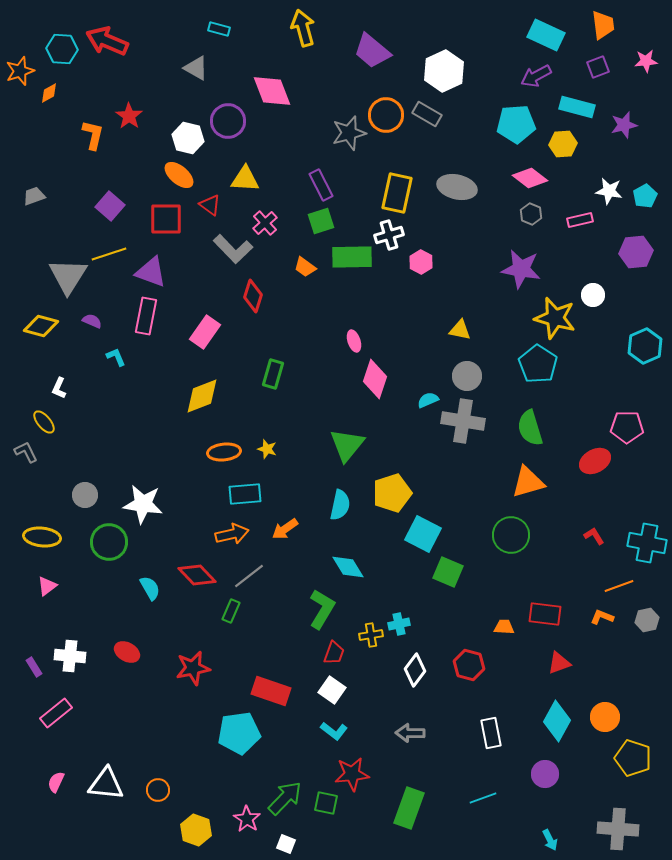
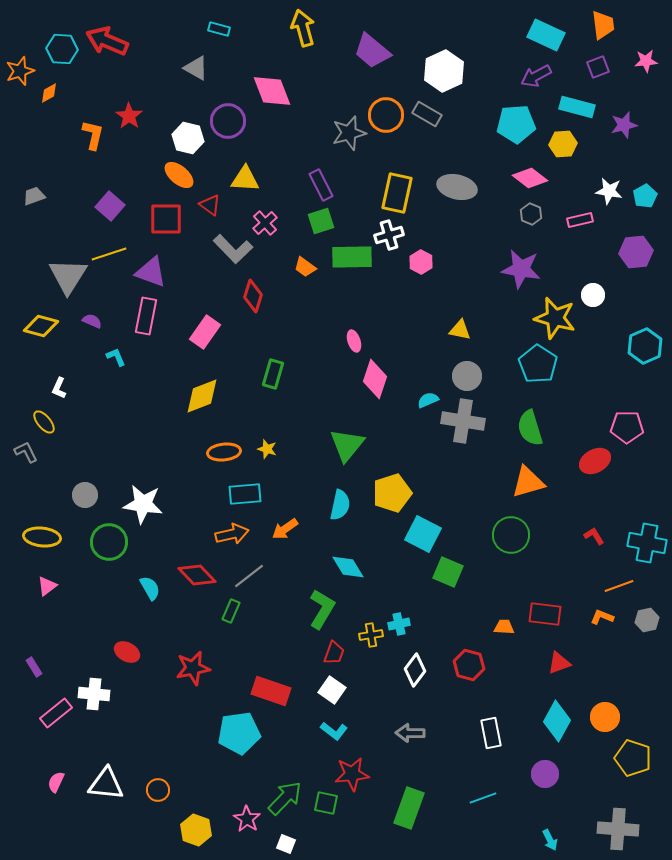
white cross at (70, 656): moved 24 px right, 38 px down
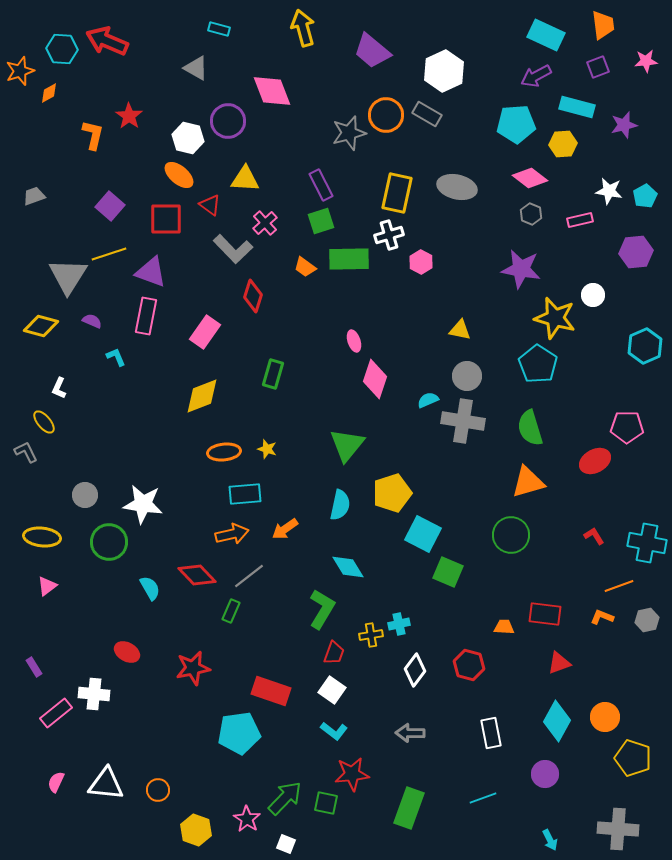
green rectangle at (352, 257): moved 3 px left, 2 px down
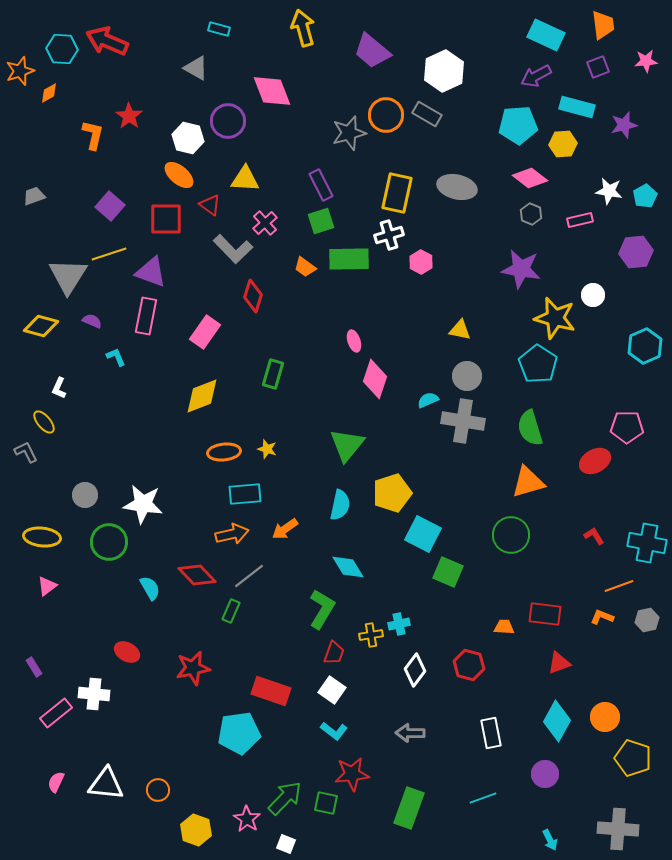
cyan pentagon at (516, 124): moved 2 px right, 1 px down
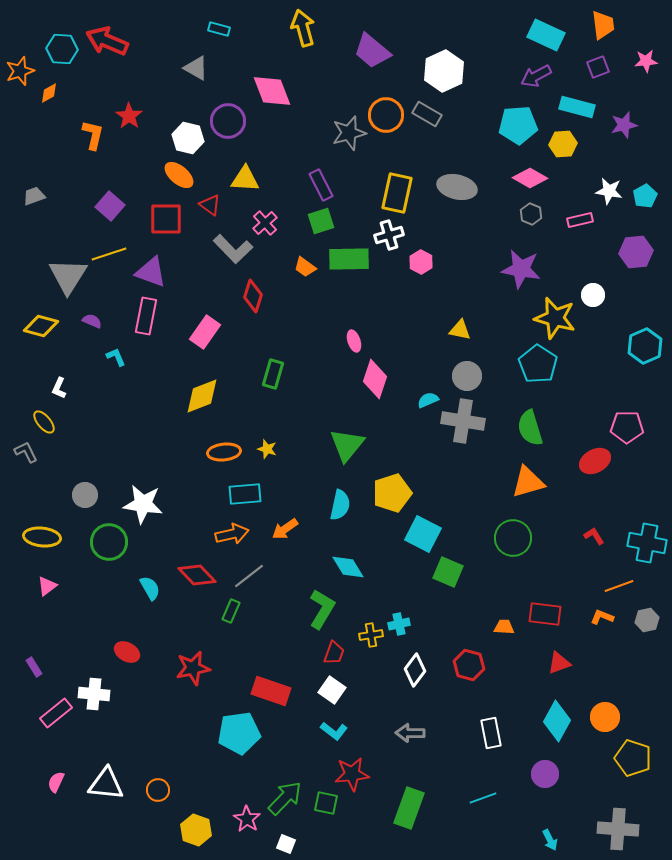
pink diamond at (530, 178): rotated 8 degrees counterclockwise
green circle at (511, 535): moved 2 px right, 3 px down
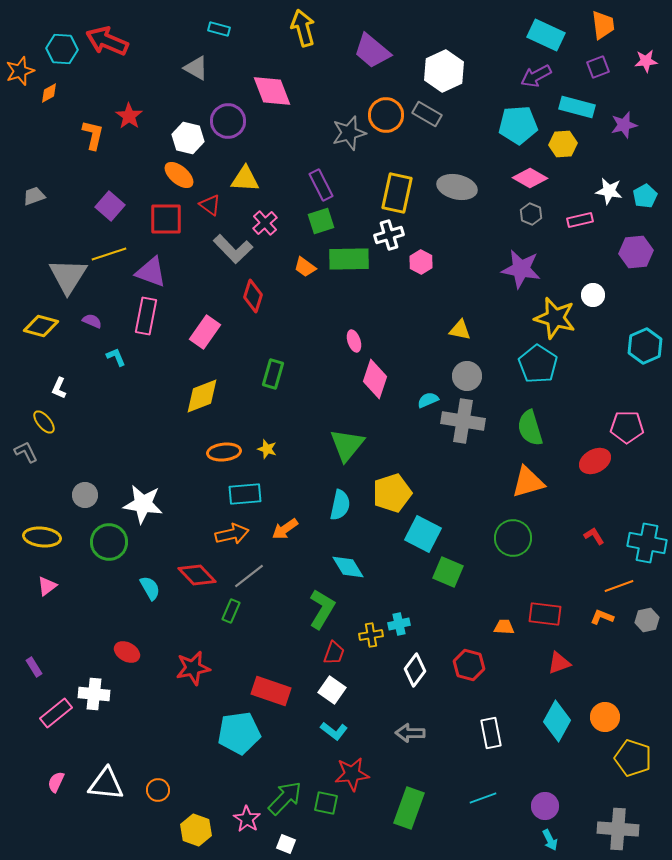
purple circle at (545, 774): moved 32 px down
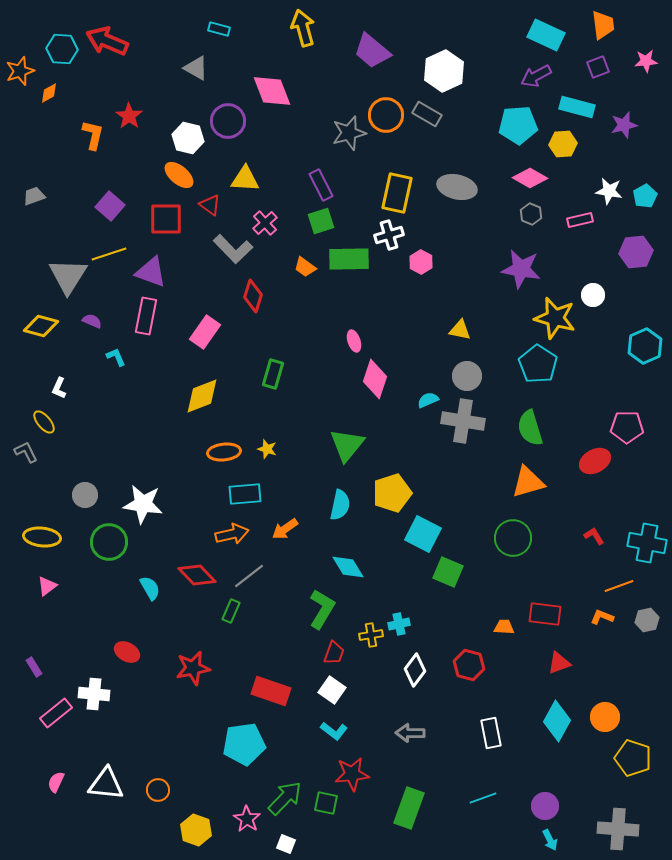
cyan pentagon at (239, 733): moved 5 px right, 11 px down
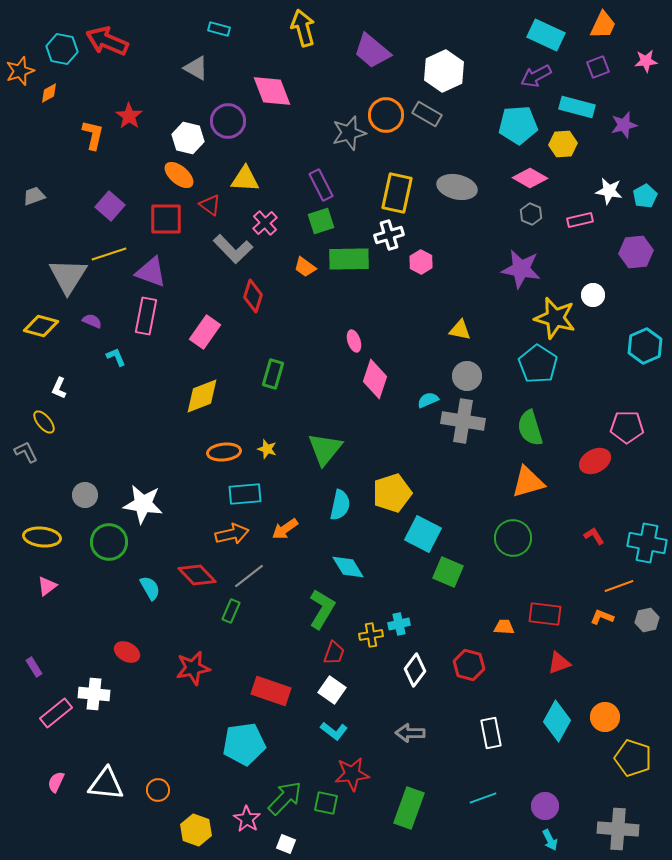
orange trapezoid at (603, 25): rotated 32 degrees clockwise
cyan hexagon at (62, 49): rotated 8 degrees clockwise
green triangle at (347, 445): moved 22 px left, 4 px down
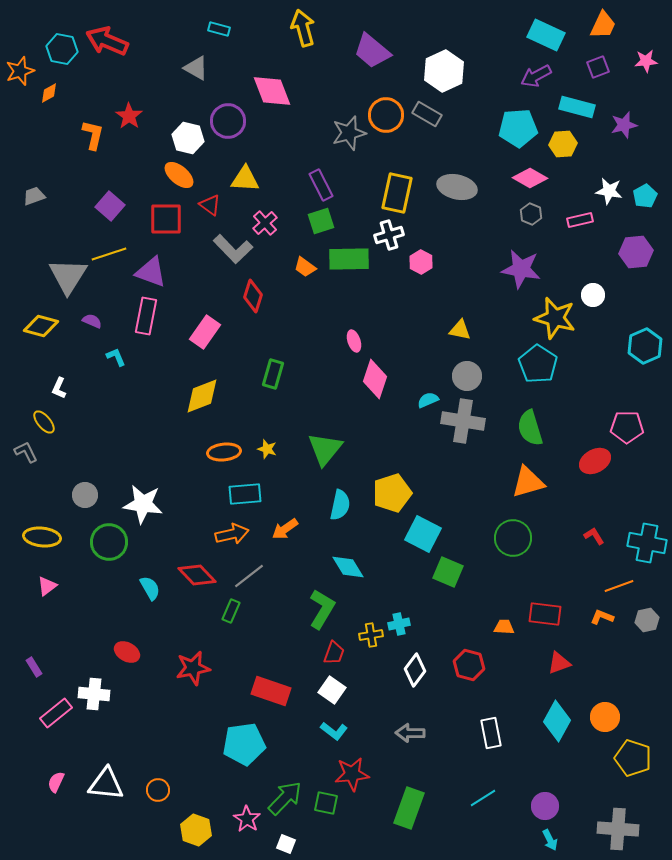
cyan pentagon at (518, 125): moved 3 px down
cyan line at (483, 798): rotated 12 degrees counterclockwise
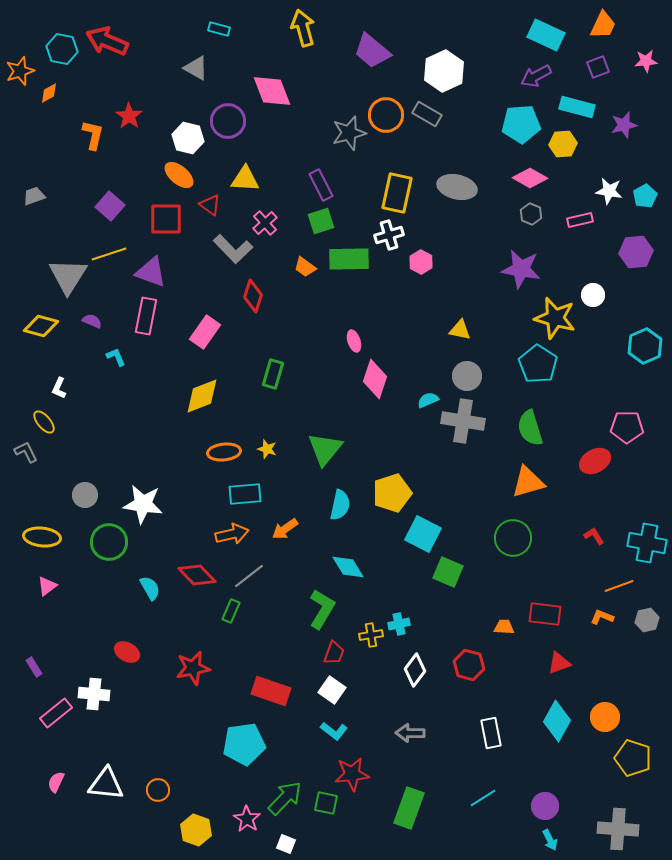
cyan pentagon at (518, 128): moved 3 px right, 4 px up
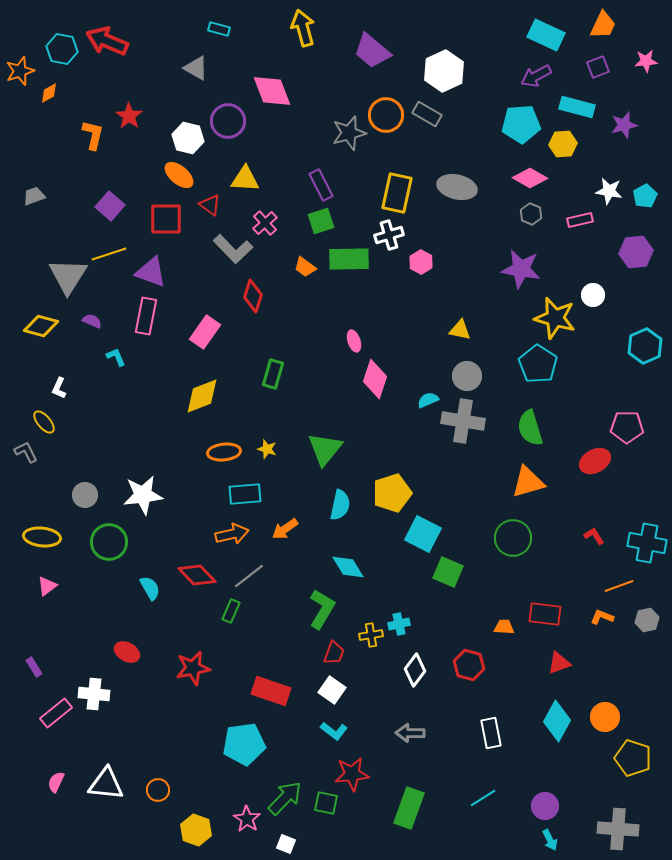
white star at (143, 504): moved 9 px up; rotated 15 degrees counterclockwise
